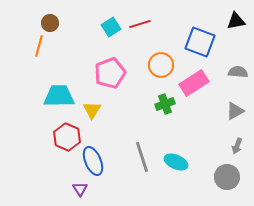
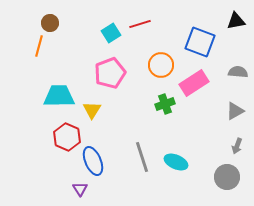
cyan square: moved 6 px down
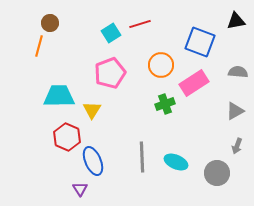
gray line: rotated 16 degrees clockwise
gray circle: moved 10 px left, 4 px up
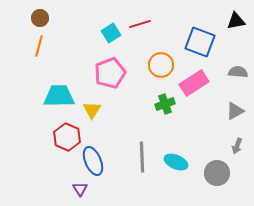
brown circle: moved 10 px left, 5 px up
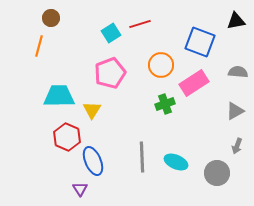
brown circle: moved 11 px right
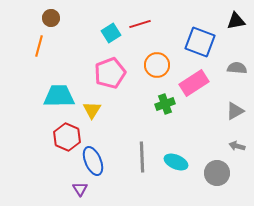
orange circle: moved 4 px left
gray semicircle: moved 1 px left, 4 px up
gray arrow: rotated 84 degrees clockwise
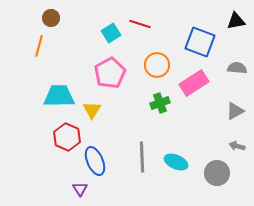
red line: rotated 35 degrees clockwise
pink pentagon: rotated 8 degrees counterclockwise
green cross: moved 5 px left, 1 px up
blue ellipse: moved 2 px right
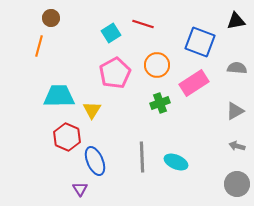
red line: moved 3 px right
pink pentagon: moved 5 px right
gray circle: moved 20 px right, 11 px down
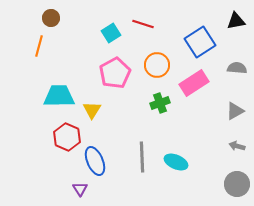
blue square: rotated 36 degrees clockwise
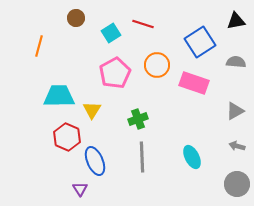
brown circle: moved 25 px right
gray semicircle: moved 1 px left, 6 px up
pink rectangle: rotated 52 degrees clockwise
green cross: moved 22 px left, 16 px down
cyan ellipse: moved 16 px right, 5 px up; rotated 40 degrees clockwise
